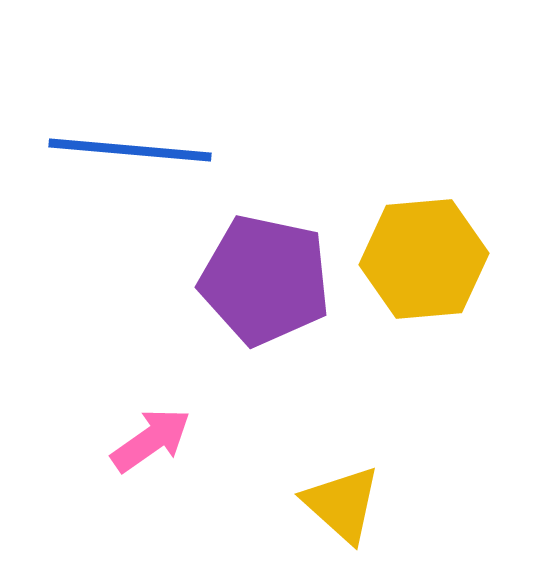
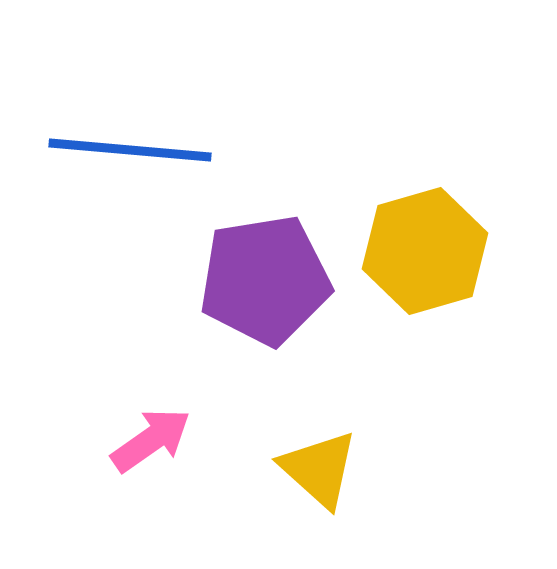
yellow hexagon: moved 1 px right, 8 px up; rotated 11 degrees counterclockwise
purple pentagon: rotated 21 degrees counterclockwise
yellow triangle: moved 23 px left, 35 px up
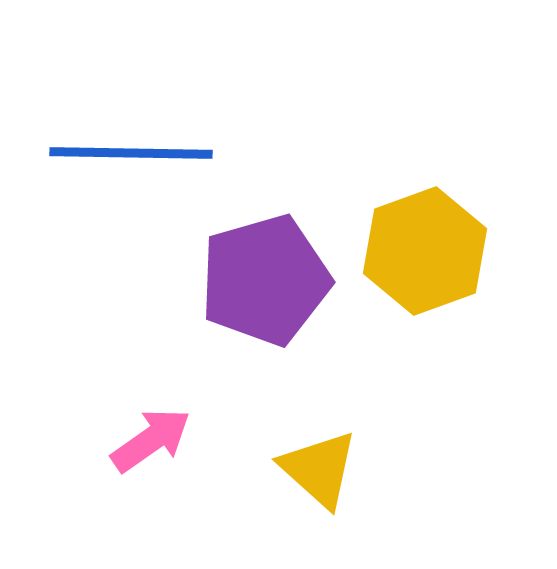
blue line: moved 1 px right, 3 px down; rotated 4 degrees counterclockwise
yellow hexagon: rotated 4 degrees counterclockwise
purple pentagon: rotated 7 degrees counterclockwise
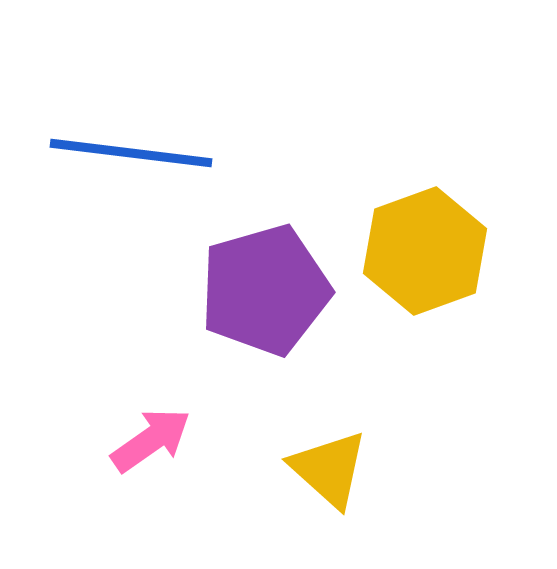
blue line: rotated 6 degrees clockwise
purple pentagon: moved 10 px down
yellow triangle: moved 10 px right
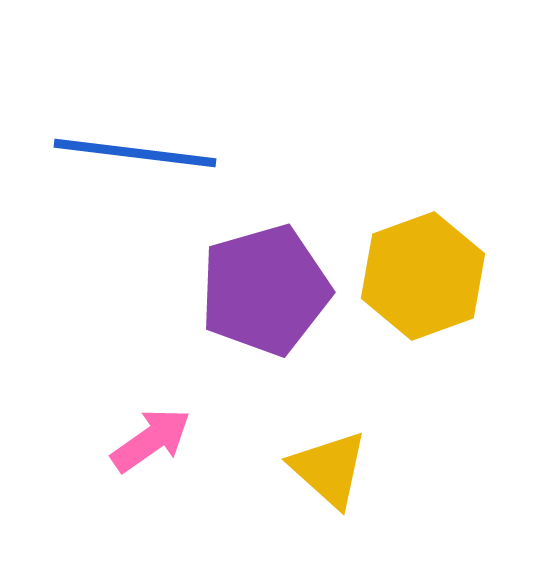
blue line: moved 4 px right
yellow hexagon: moved 2 px left, 25 px down
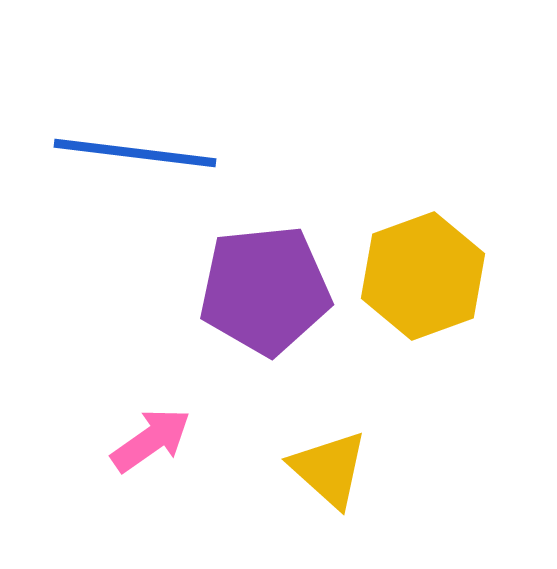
purple pentagon: rotated 10 degrees clockwise
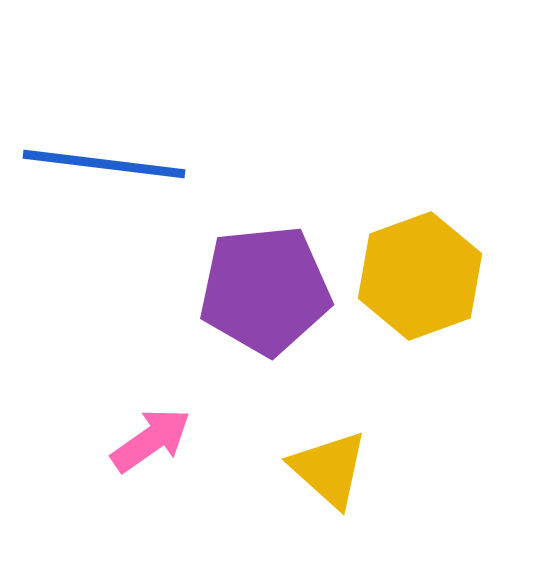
blue line: moved 31 px left, 11 px down
yellow hexagon: moved 3 px left
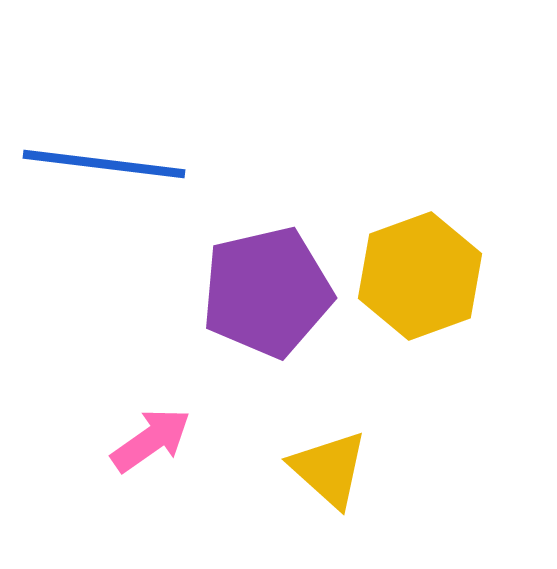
purple pentagon: moved 2 px right, 2 px down; rotated 7 degrees counterclockwise
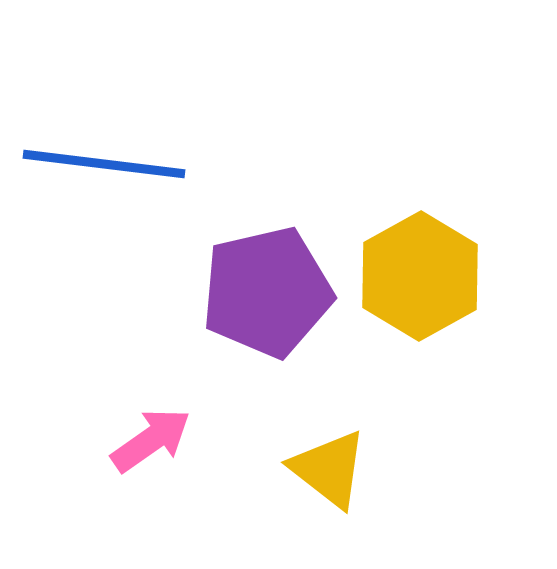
yellow hexagon: rotated 9 degrees counterclockwise
yellow triangle: rotated 4 degrees counterclockwise
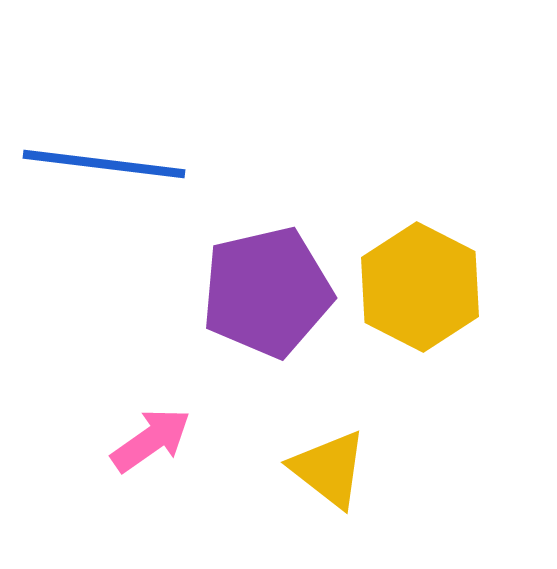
yellow hexagon: moved 11 px down; rotated 4 degrees counterclockwise
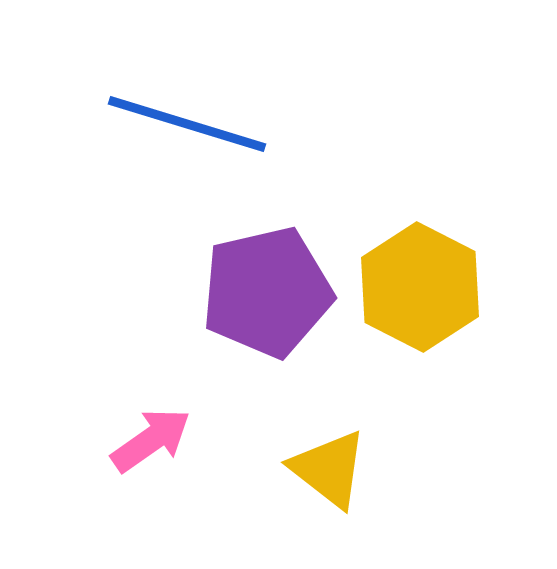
blue line: moved 83 px right, 40 px up; rotated 10 degrees clockwise
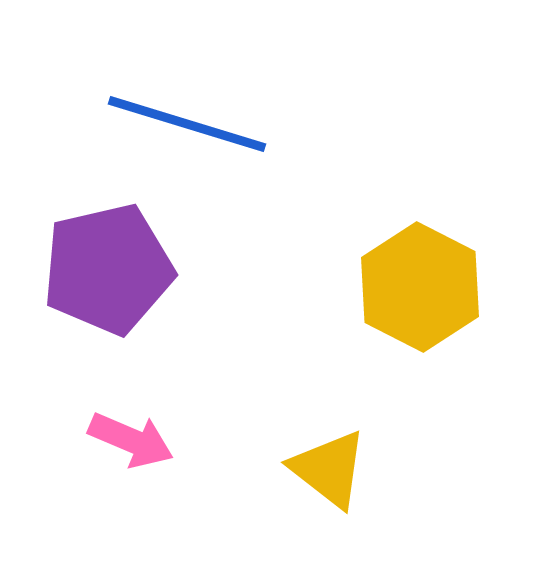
purple pentagon: moved 159 px left, 23 px up
pink arrow: moved 20 px left; rotated 58 degrees clockwise
